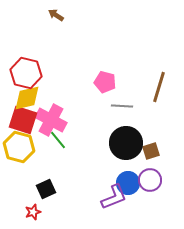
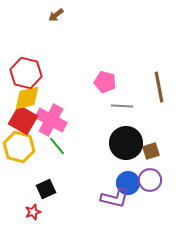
brown arrow: rotated 70 degrees counterclockwise
brown line: rotated 28 degrees counterclockwise
red square: rotated 12 degrees clockwise
green line: moved 1 px left, 6 px down
purple L-shape: moved 1 px right, 1 px down; rotated 36 degrees clockwise
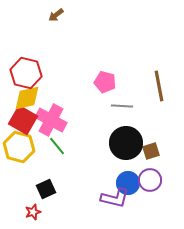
brown line: moved 1 px up
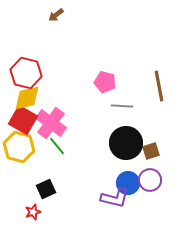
pink cross: moved 3 px down; rotated 8 degrees clockwise
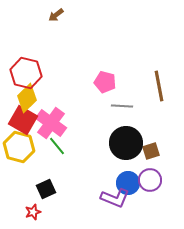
yellow diamond: rotated 32 degrees counterclockwise
purple L-shape: rotated 8 degrees clockwise
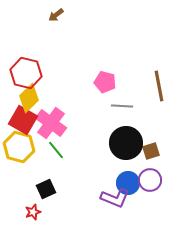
yellow diamond: moved 2 px right
green line: moved 1 px left, 4 px down
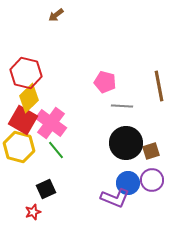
purple circle: moved 2 px right
